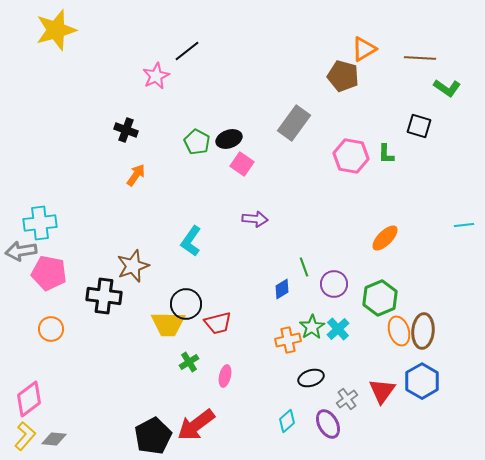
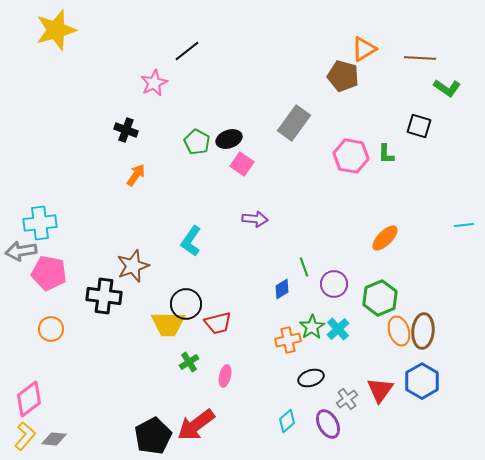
pink star at (156, 76): moved 2 px left, 7 px down
red triangle at (382, 391): moved 2 px left, 1 px up
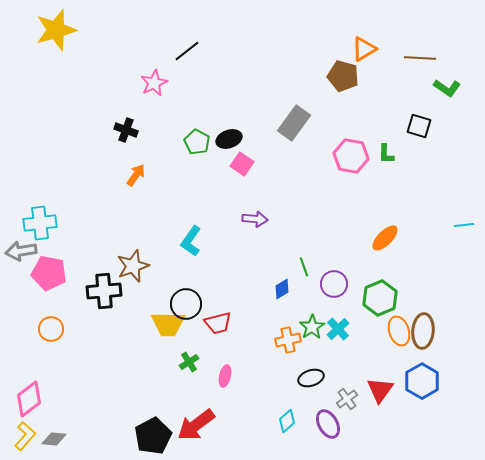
black cross at (104, 296): moved 5 px up; rotated 12 degrees counterclockwise
